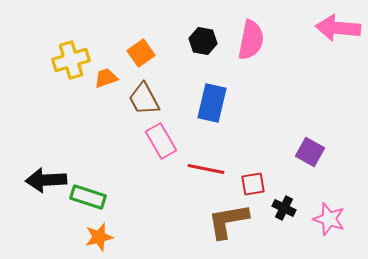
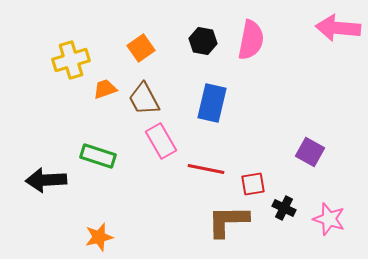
orange square: moved 5 px up
orange trapezoid: moved 1 px left, 11 px down
green rectangle: moved 10 px right, 41 px up
brown L-shape: rotated 9 degrees clockwise
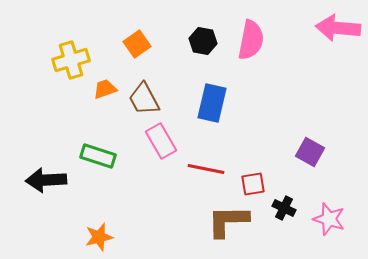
orange square: moved 4 px left, 4 px up
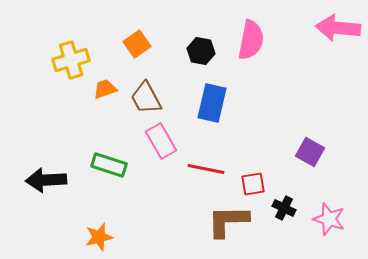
black hexagon: moved 2 px left, 10 px down
brown trapezoid: moved 2 px right, 1 px up
green rectangle: moved 11 px right, 9 px down
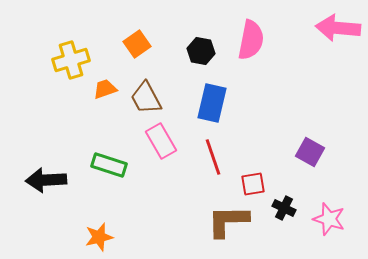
red line: moved 7 px right, 12 px up; rotated 60 degrees clockwise
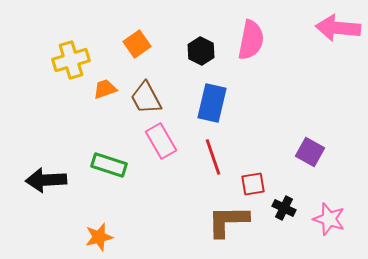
black hexagon: rotated 16 degrees clockwise
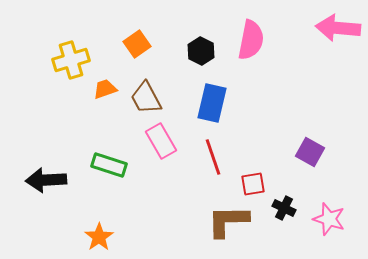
orange star: rotated 20 degrees counterclockwise
